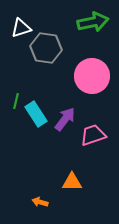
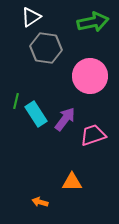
white triangle: moved 10 px right, 11 px up; rotated 15 degrees counterclockwise
pink circle: moved 2 px left
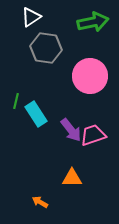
purple arrow: moved 6 px right, 11 px down; rotated 105 degrees clockwise
orange triangle: moved 4 px up
orange arrow: rotated 14 degrees clockwise
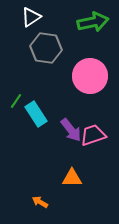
green line: rotated 21 degrees clockwise
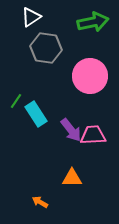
pink trapezoid: rotated 16 degrees clockwise
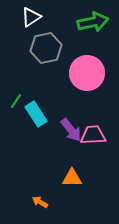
gray hexagon: rotated 20 degrees counterclockwise
pink circle: moved 3 px left, 3 px up
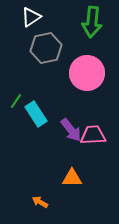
green arrow: moved 1 px left; rotated 108 degrees clockwise
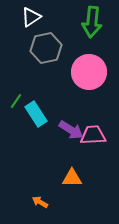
pink circle: moved 2 px right, 1 px up
purple arrow: rotated 20 degrees counterclockwise
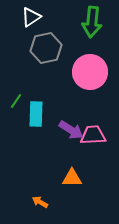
pink circle: moved 1 px right
cyan rectangle: rotated 35 degrees clockwise
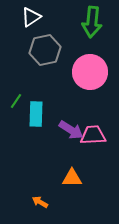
gray hexagon: moved 1 px left, 2 px down
